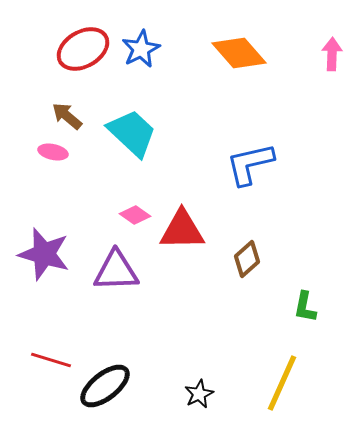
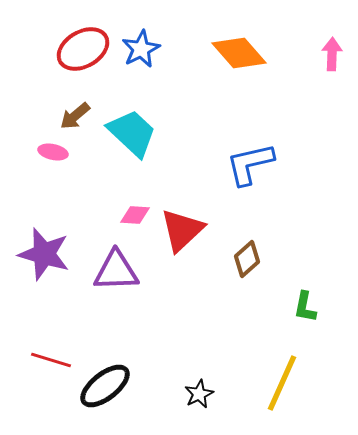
brown arrow: moved 8 px right; rotated 80 degrees counterclockwise
pink diamond: rotated 32 degrees counterclockwise
red triangle: rotated 42 degrees counterclockwise
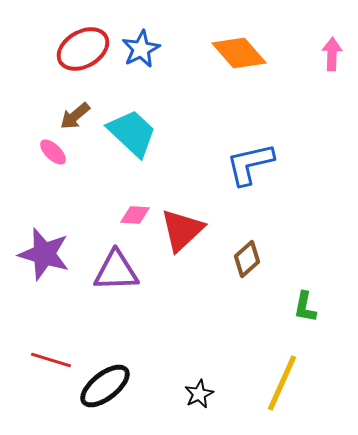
pink ellipse: rotated 32 degrees clockwise
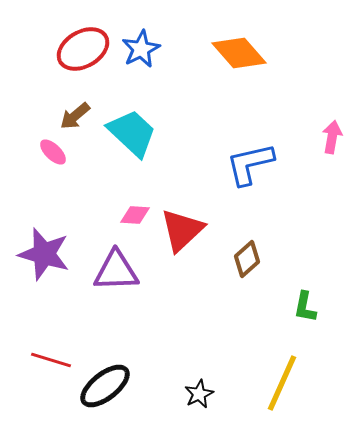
pink arrow: moved 83 px down; rotated 8 degrees clockwise
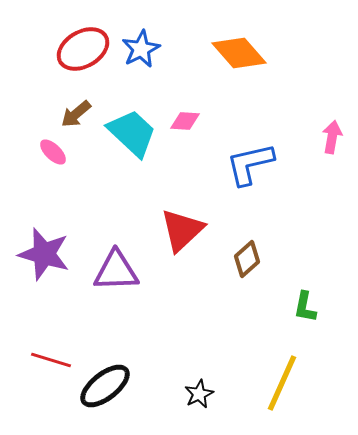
brown arrow: moved 1 px right, 2 px up
pink diamond: moved 50 px right, 94 px up
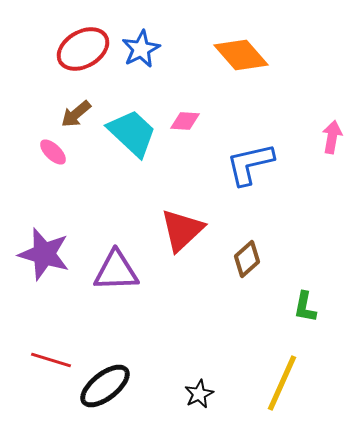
orange diamond: moved 2 px right, 2 px down
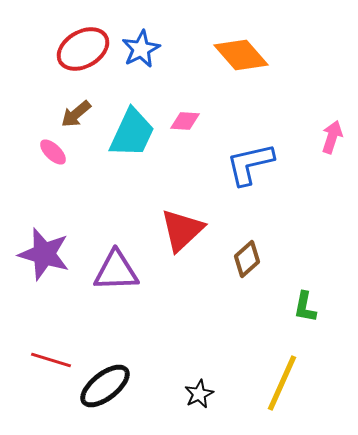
cyan trapezoid: rotated 72 degrees clockwise
pink arrow: rotated 8 degrees clockwise
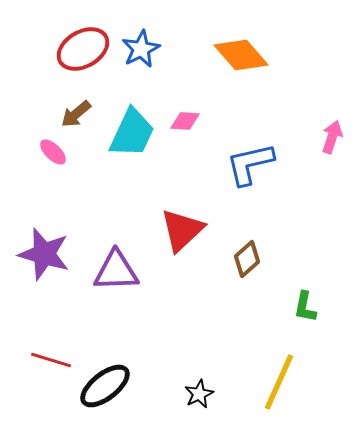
yellow line: moved 3 px left, 1 px up
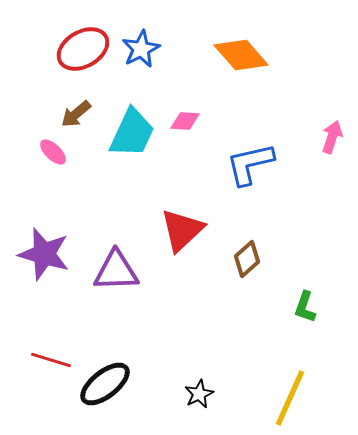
green L-shape: rotated 8 degrees clockwise
yellow line: moved 11 px right, 16 px down
black ellipse: moved 2 px up
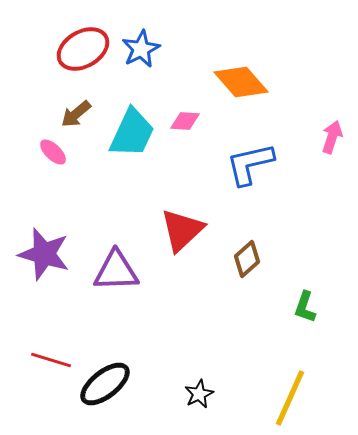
orange diamond: moved 27 px down
